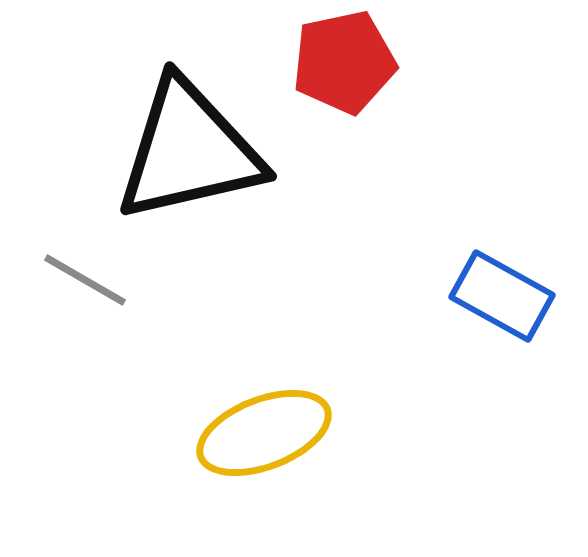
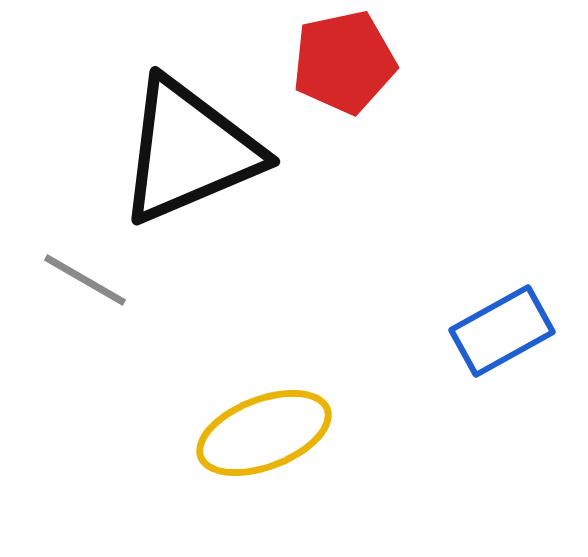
black triangle: rotated 10 degrees counterclockwise
blue rectangle: moved 35 px down; rotated 58 degrees counterclockwise
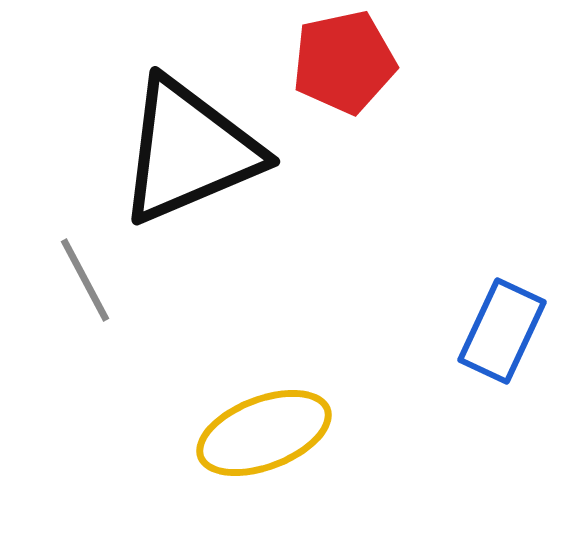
gray line: rotated 32 degrees clockwise
blue rectangle: rotated 36 degrees counterclockwise
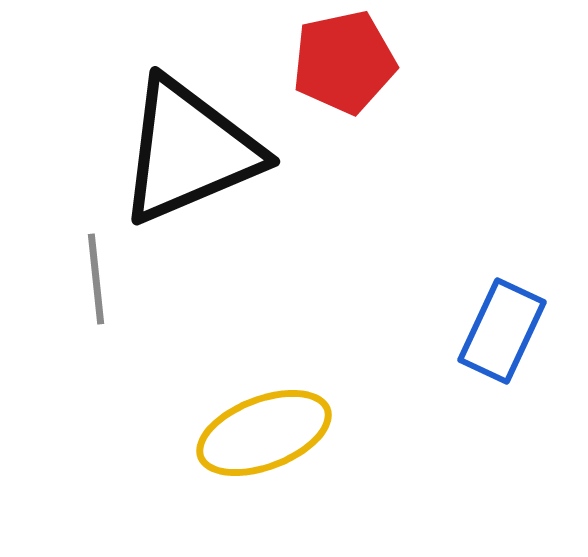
gray line: moved 11 px right, 1 px up; rotated 22 degrees clockwise
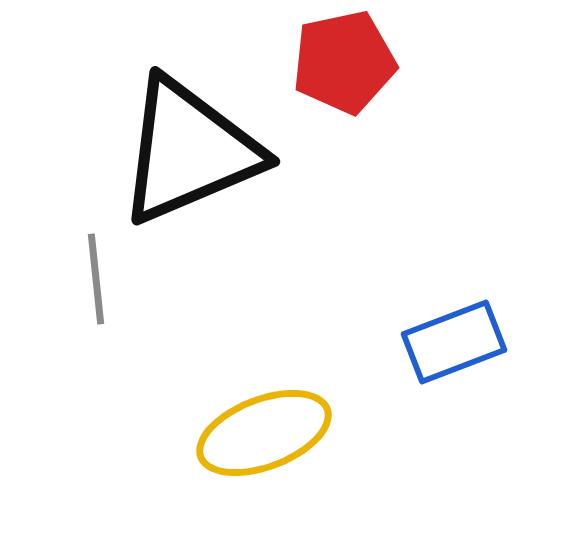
blue rectangle: moved 48 px left, 11 px down; rotated 44 degrees clockwise
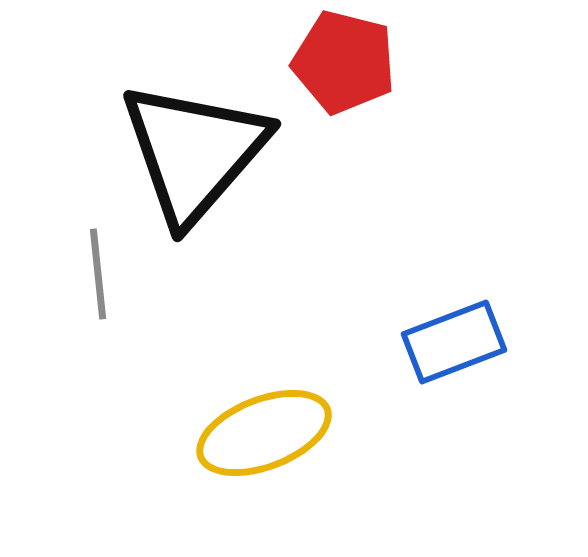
red pentagon: rotated 26 degrees clockwise
black triangle: moved 5 px right, 1 px down; rotated 26 degrees counterclockwise
gray line: moved 2 px right, 5 px up
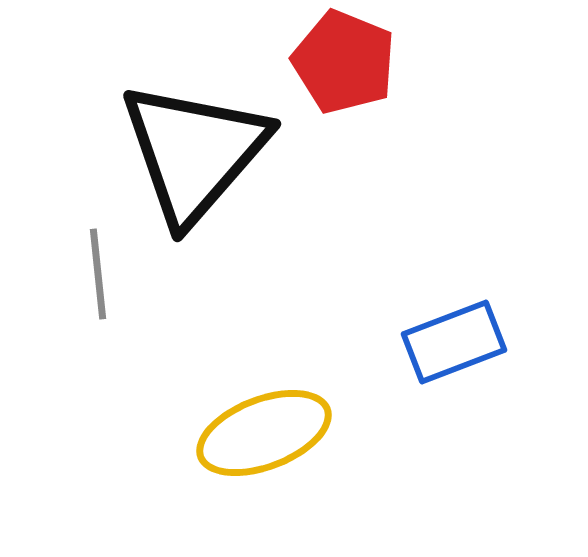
red pentagon: rotated 8 degrees clockwise
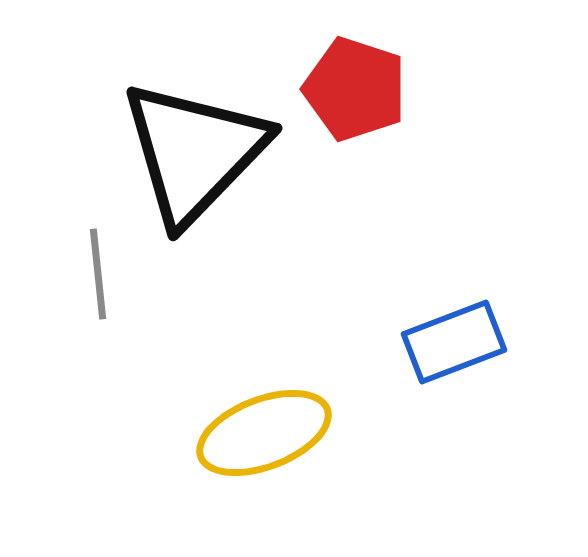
red pentagon: moved 11 px right, 27 px down; rotated 4 degrees counterclockwise
black triangle: rotated 3 degrees clockwise
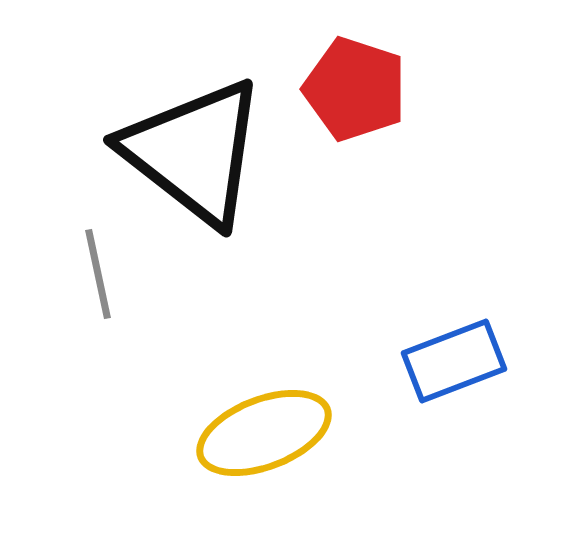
black triangle: rotated 36 degrees counterclockwise
gray line: rotated 6 degrees counterclockwise
blue rectangle: moved 19 px down
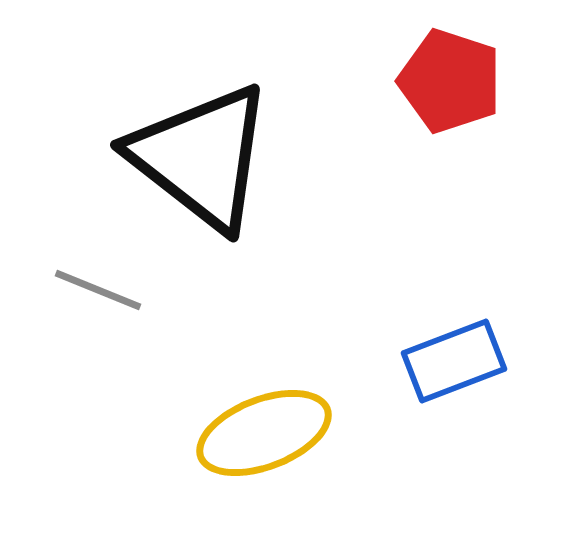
red pentagon: moved 95 px right, 8 px up
black triangle: moved 7 px right, 5 px down
gray line: moved 16 px down; rotated 56 degrees counterclockwise
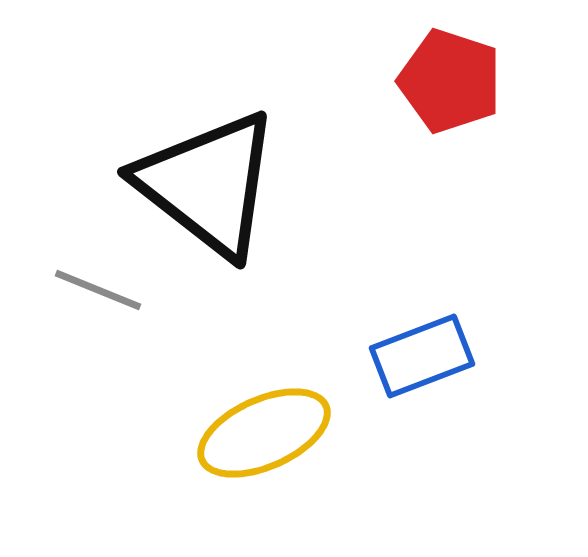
black triangle: moved 7 px right, 27 px down
blue rectangle: moved 32 px left, 5 px up
yellow ellipse: rotated 3 degrees counterclockwise
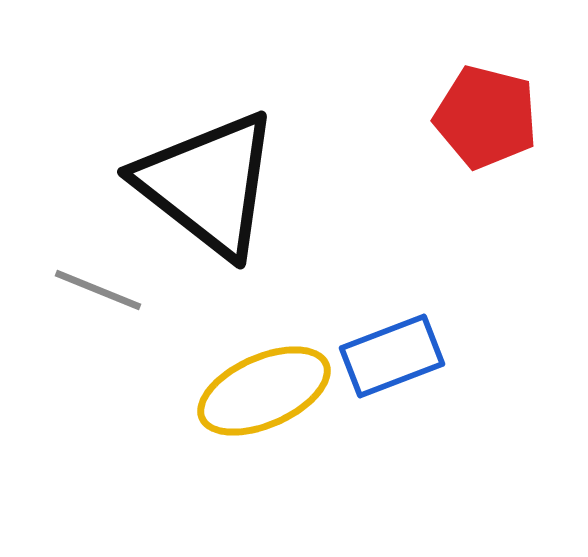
red pentagon: moved 36 px right, 36 px down; rotated 4 degrees counterclockwise
blue rectangle: moved 30 px left
yellow ellipse: moved 42 px up
